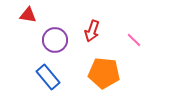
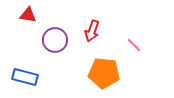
pink line: moved 5 px down
blue rectangle: moved 23 px left; rotated 35 degrees counterclockwise
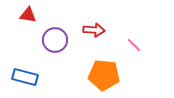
red arrow: moved 2 px right, 1 px up; rotated 105 degrees counterclockwise
orange pentagon: moved 2 px down
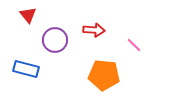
red triangle: rotated 42 degrees clockwise
blue rectangle: moved 1 px right, 8 px up
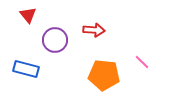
pink line: moved 8 px right, 17 px down
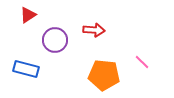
red triangle: rotated 36 degrees clockwise
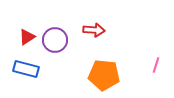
red triangle: moved 1 px left, 22 px down
pink line: moved 14 px right, 3 px down; rotated 63 degrees clockwise
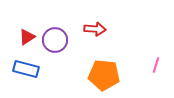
red arrow: moved 1 px right, 1 px up
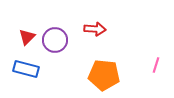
red triangle: rotated 12 degrees counterclockwise
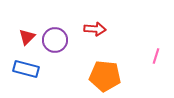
pink line: moved 9 px up
orange pentagon: moved 1 px right, 1 px down
